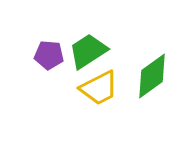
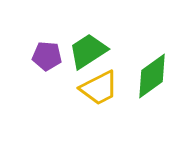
purple pentagon: moved 2 px left, 1 px down
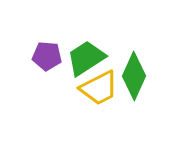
green trapezoid: moved 2 px left, 7 px down
green diamond: moved 18 px left; rotated 30 degrees counterclockwise
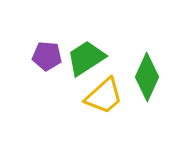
green diamond: moved 13 px right, 1 px down
yellow trapezoid: moved 5 px right, 8 px down; rotated 15 degrees counterclockwise
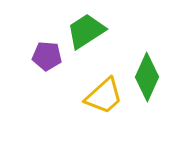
green trapezoid: moved 27 px up
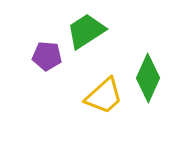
green diamond: moved 1 px right, 1 px down
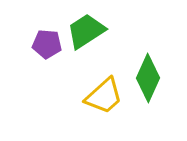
purple pentagon: moved 12 px up
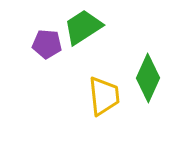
green trapezoid: moved 3 px left, 4 px up
yellow trapezoid: rotated 54 degrees counterclockwise
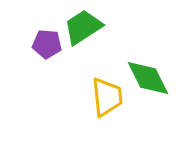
green diamond: rotated 51 degrees counterclockwise
yellow trapezoid: moved 3 px right, 1 px down
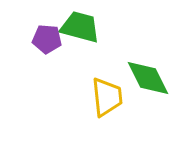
green trapezoid: moved 3 px left; rotated 48 degrees clockwise
purple pentagon: moved 5 px up
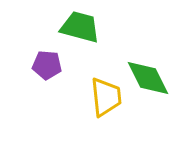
purple pentagon: moved 26 px down
yellow trapezoid: moved 1 px left
